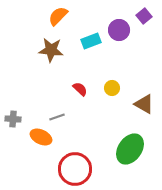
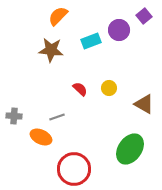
yellow circle: moved 3 px left
gray cross: moved 1 px right, 3 px up
red circle: moved 1 px left
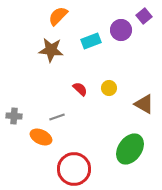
purple circle: moved 2 px right
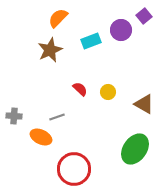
orange semicircle: moved 2 px down
brown star: moved 1 px left; rotated 30 degrees counterclockwise
yellow circle: moved 1 px left, 4 px down
green ellipse: moved 5 px right
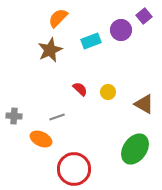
orange ellipse: moved 2 px down
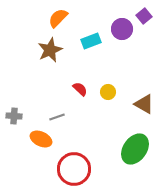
purple circle: moved 1 px right, 1 px up
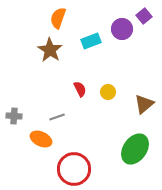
orange semicircle: rotated 25 degrees counterclockwise
brown star: rotated 15 degrees counterclockwise
red semicircle: rotated 21 degrees clockwise
brown triangle: rotated 50 degrees clockwise
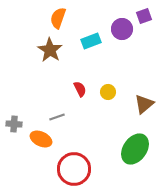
purple square: rotated 21 degrees clockwise
gray cross: moved 8 px down
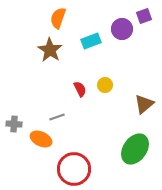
yellow circle: moved 3 px left, 7 px up
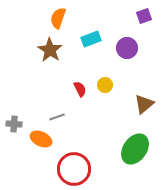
purple circle: moved 5 px right, 19 px down
cyan rectangle: moved 2 px up
